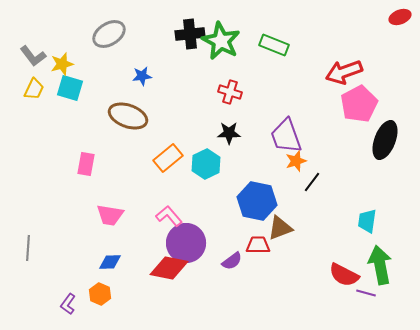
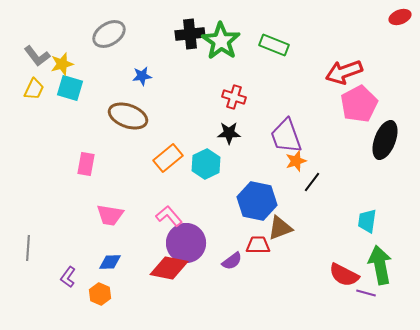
green star: rotated 6 degrees clockwise
gray L-shape: moved 4 px right
red cross: moved 4 px right, 5 px down
purple L-shape: moved 27 px up
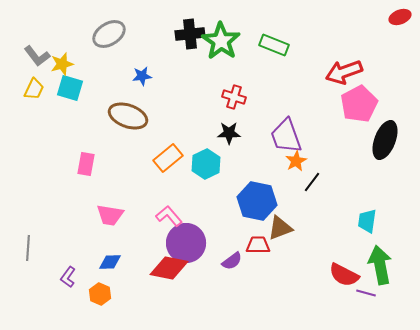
orange star: rotated 10 degrees counterclockwise
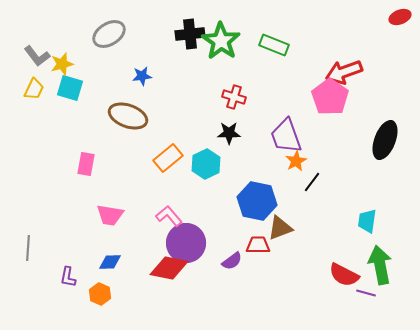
pink pentagon: moved 29 px left, 7 px up; rotated 9 degrees counterclockwise
purple L-shape: rotated 25 degrees counterclockwise
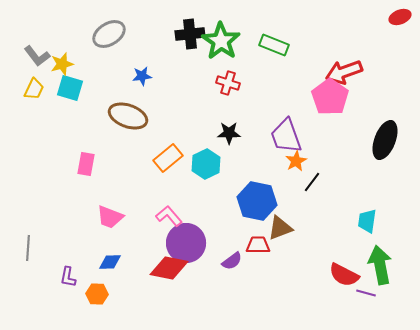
red cross: moved 6 px left, 14 px up
pink trapezoid: moved 2 px down; rotated 12 degrees clockwise
orange hexagon: moved 3 px left; rotated 20 degrees counterclockwise
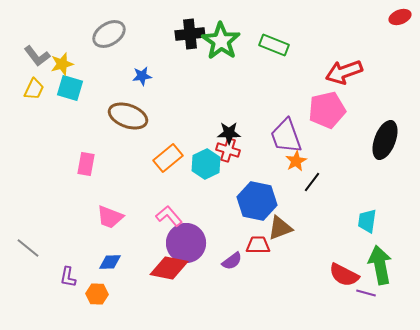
red cross: moved 67 px down
pink pentagon: moved 3 px left, 13 px down; rotated 24 degrees clockwise
gray line: rotated 55 degrees counterclockwise
